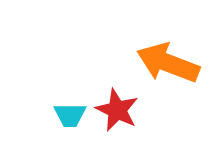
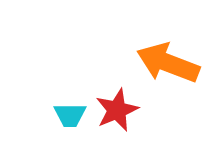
red star: rotated 24 degrees clockwise
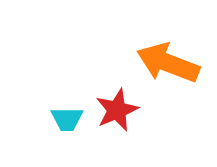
cyan trapezoid: moved 3 px left, 4 px down
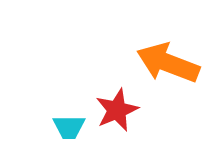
cyan trapezoid: moved 2 px right, 8 px down
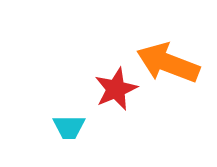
red star: moved 1 px left, 21 px up
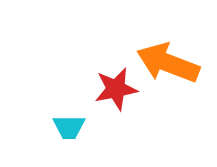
red star: rotated 12 degrees clockwise
